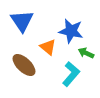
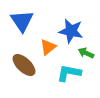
orange triangle: rotated 42 degrees clockwise
cyan L-shape: moved 2 px left, 1 px up; rotated 120 degrees counterclockwise
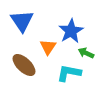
blue star: rotated 30 degrees clockwise
orange triangle: rotated 18 degrees counterclockwise
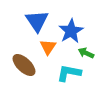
blue triangle: moved 15 px right
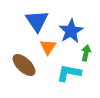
green arrow: rotated 77 degrees clockwise
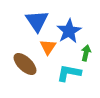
blue star: moved 2 px left
brown ellipse: moved 1 px right, 1 px up
